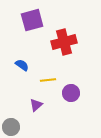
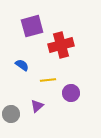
purple square: moved 6 px down
red cross: moved 3 px left, 3 px down
purple triangle: moved 1 px right, 1 px down
gray circle: moved 13 px up
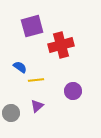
blue semicircle: moved 2 px left, 2 px down
yellow line: moved 12 px left
purple circle: moved 2 px right, 2 px up
gray circle: moved 1 px up
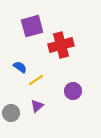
yellow line: rotated 28 degrees counterclockwise
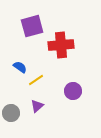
red cross: rotated 10 degrees clockwise
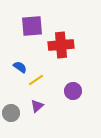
purple square: rotated 10 degrees clockwise
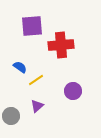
gray circle: moved 3 px down
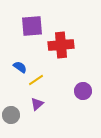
purple circle: moved 10 px right
purple triangle: moved 2 px up
gray circle: moved 1 px up
